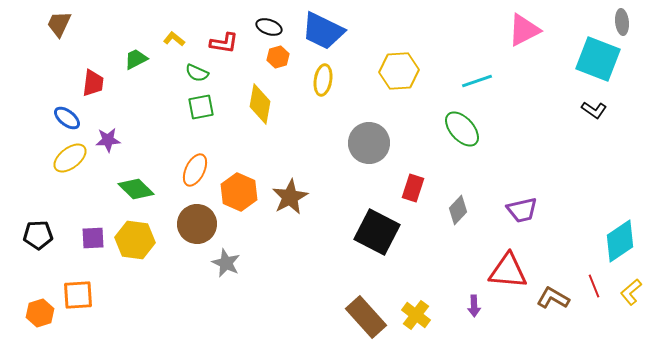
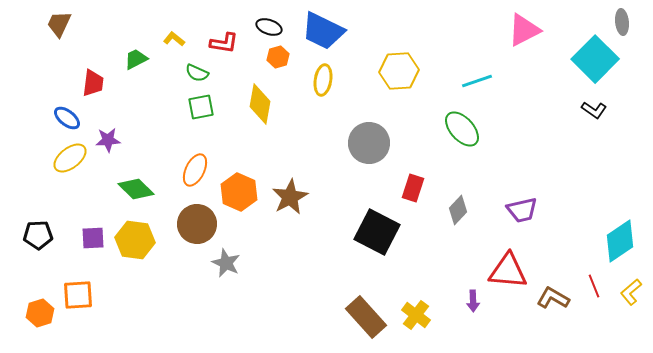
cyan square at (598, 59): moved 3 px left; rotated 24 degrees clockwise
purple arrow at (474, 306): moved 1 px left, 5 px up
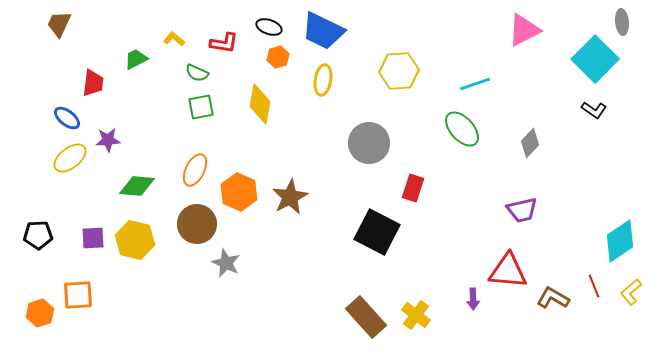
cyan line at (477, 81): moved 2 px left, 3 px down
green diamond at (136, 189): moved 1 px right, 3 px up; rotated 39 degrees counterclockwise
gray diamond at (458, 210): moved 72 px right, 67 px up
yellow hexagon at (135, 240): rotated 6 degrees clockwise
purple arrow at (473, 301): moved 2 px up
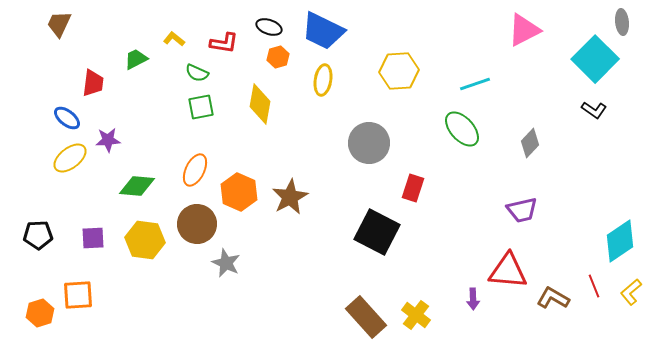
yellow hexagon at (135, 240): moved 10 px right; rotated 6 degrees counterclockwise
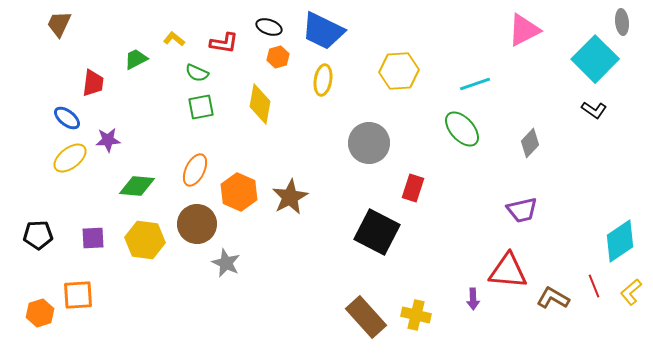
yellow cross at (416, 315): rotated 24 degrees counterclockwise
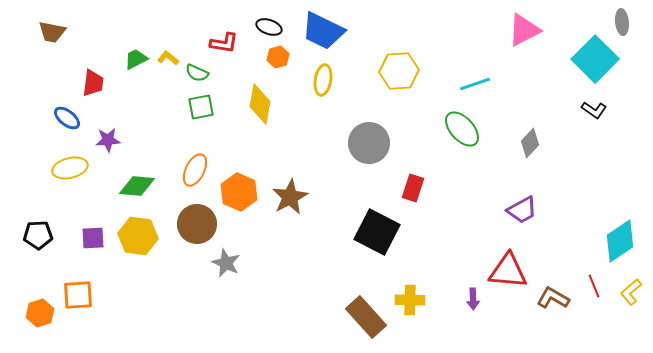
brown trapezoid at (59, 24): moved 7 px left, 8 px down; rotated 104 degrees counterclockwise
yellow L-shape at (174, 39): moved 6 px left, 19 px down
yellow ellipse at (70, 158): moved 10 px down; rotated 24 degrees clockwise
purple trapezoid at (522, 210): rotated 16 degrees counterclockwise
yellow hexagon at (145, 240): moved 7 px left, 4 px up
yellow cross at (416, 315): moved 6 px left, 15 px up; rotated 12 degrees counterclockwise
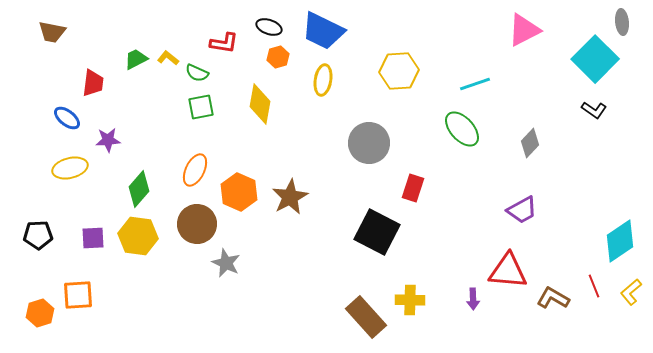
green diamond at (137, 186): moved 2 px right, 3 px down; rotated 54 degrees counterclockwise
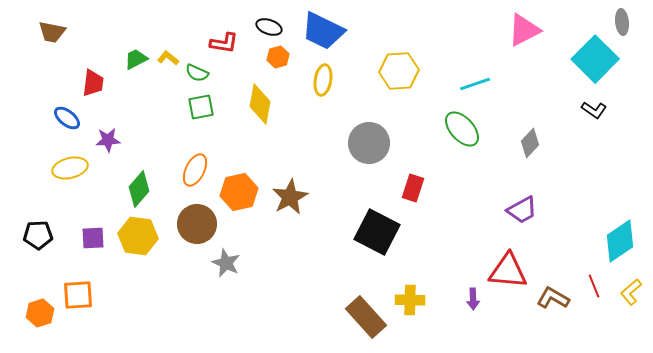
orange hexagon at (239, 192): rotated 24 degrees clockwise
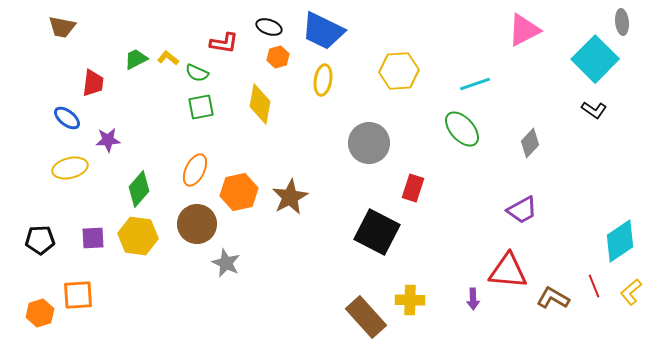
brown trapezoid at (52, 32): moved 10 px right, 5 px up
black pentagon at (38, 235): moved 2 px right, 5 px down
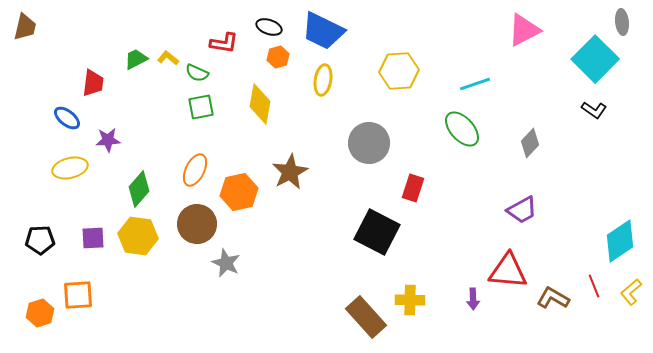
brown trapezoid at (62, 27): moved 37 px left; rotated 88 degrees counterclockwise
brown star at (290, 197): moved 25 px up
